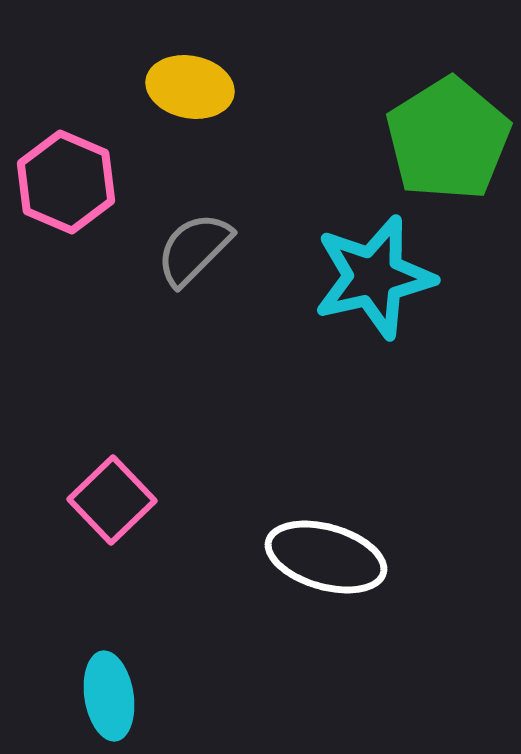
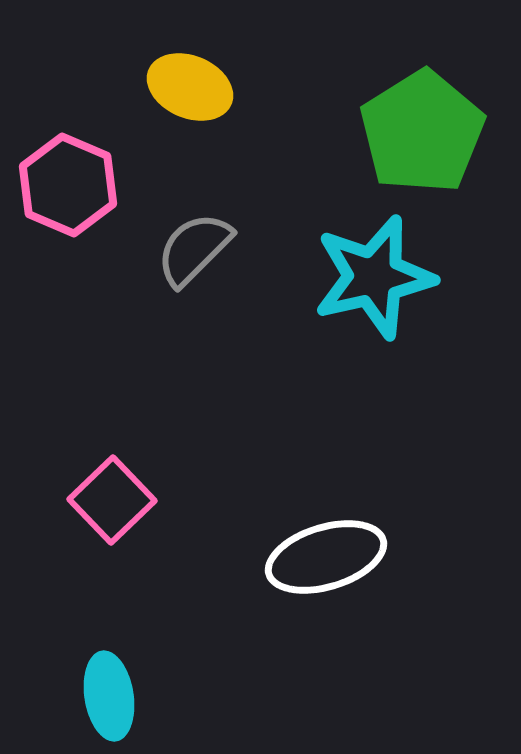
yellow ellipse: rotated 12 degrees clockwise
green pentagon: moved 26 px left, 7 px up
pink hexagon: moved 2 px right, 3 px down
white ellipse: rotated 33 degrees counterclockwise
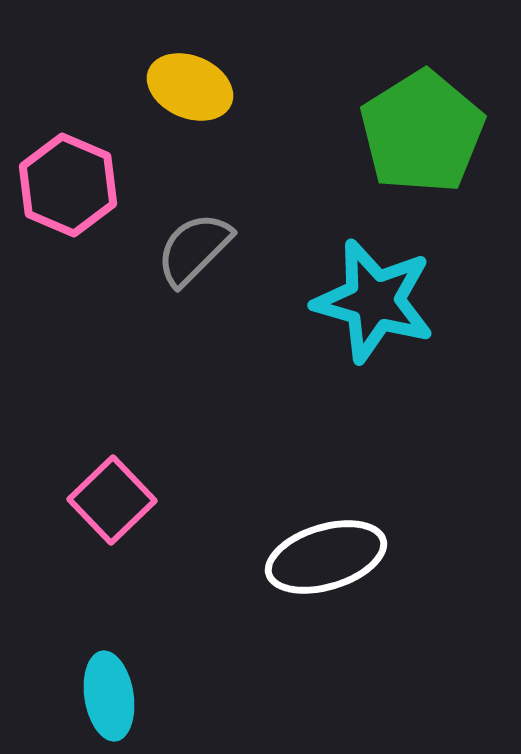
cyan star: moved 24 px down; rotated 29 degrees clockwise
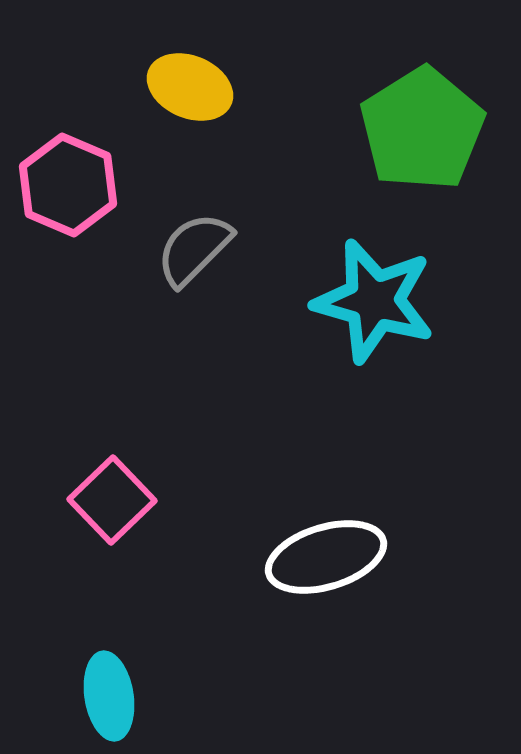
green pentagon: moved 3 px up
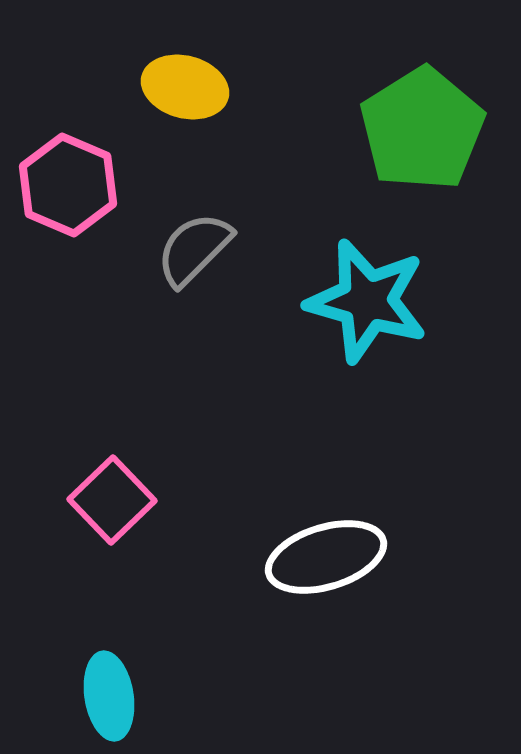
yellow ellipse: moved 5 px left; rotated 8 degrees counterclockwise
cyan star: moved 7 px left
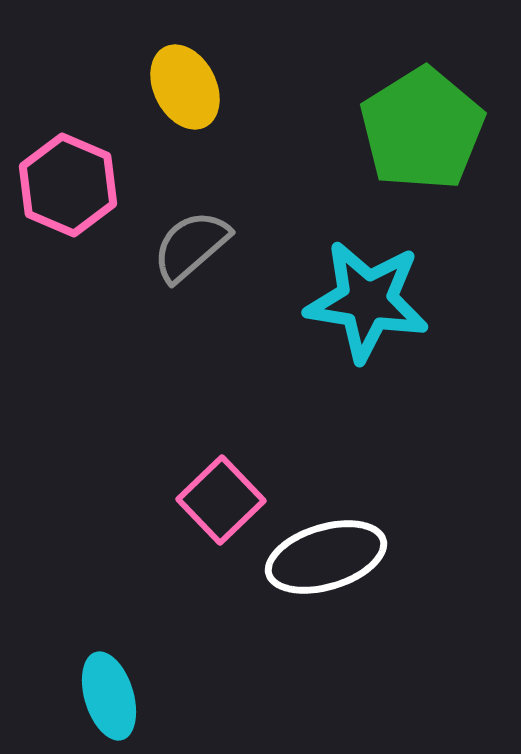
yellow ellipse: rotated 48 degrees clockwise
gray semicircle: moved 3 px left, 3 px up; rotated 4 degrees clockwise
cyan star: rotated 7 degrees counterclockwise
pink square: moved 109 px right
cyan ellipse: rotated 8 degrees counterclockwise
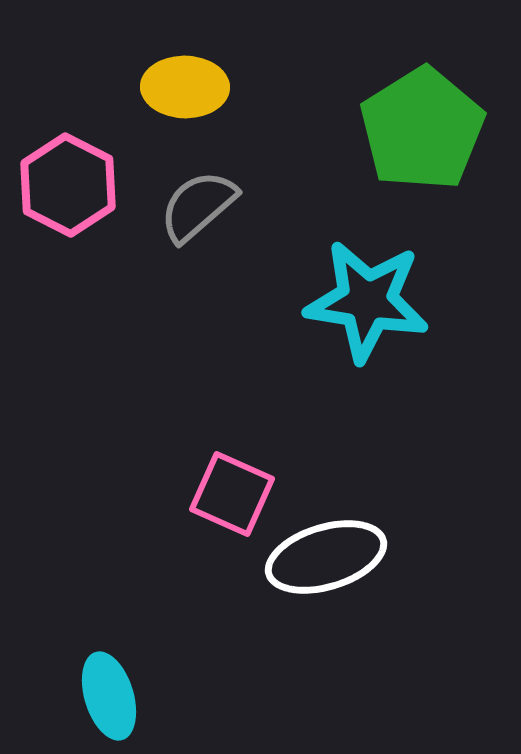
yellow ellipse: rotated 62 degrees counterclockwise
pink hexagon: rotated 4 degrees clockwise
gray semicircle: moved 7 px right, 40 px up
pink square: moved 11 px right, 6 px up; rotated 22 degrees counterclockwise
